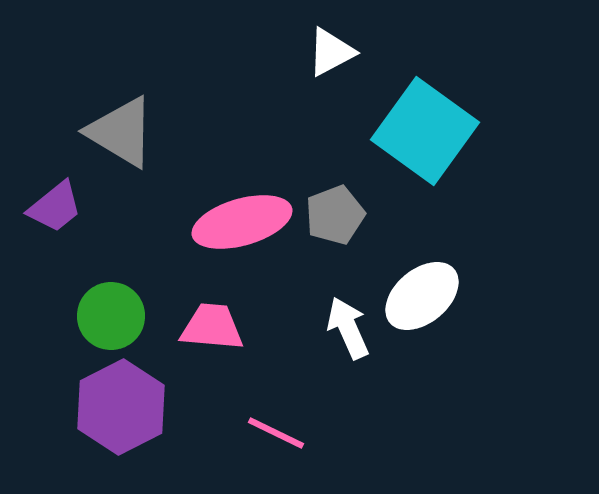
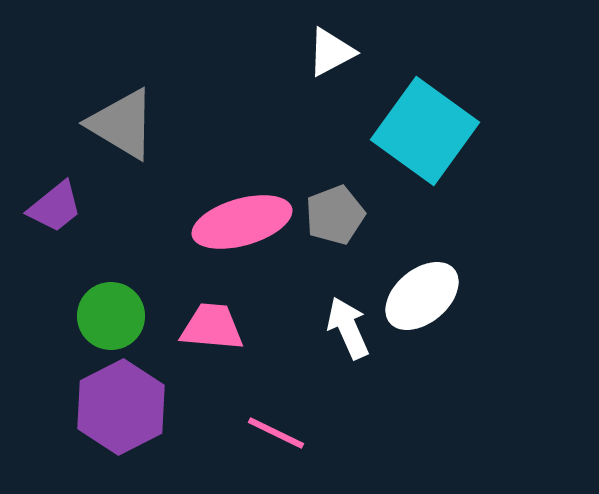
gray triangle: moved 1 px right, 8 px up
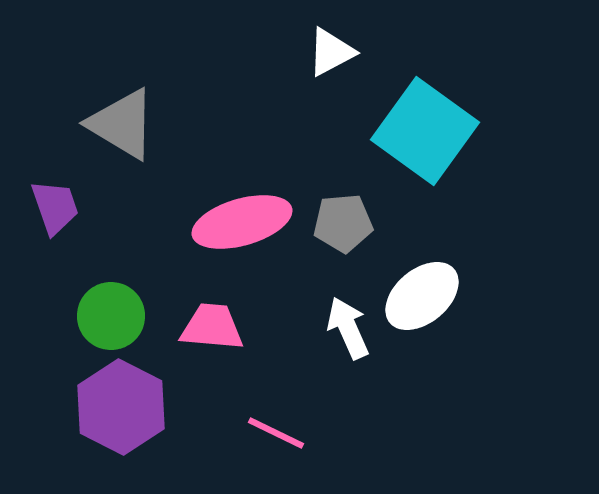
purple trapezoid: rotated 70 degrees counterclockwise
gray pentagon: moved 8 px right, 8 px down; rotated 16 degrees clockwise
purple hexagon: rotated 6 degrees counterclockwise
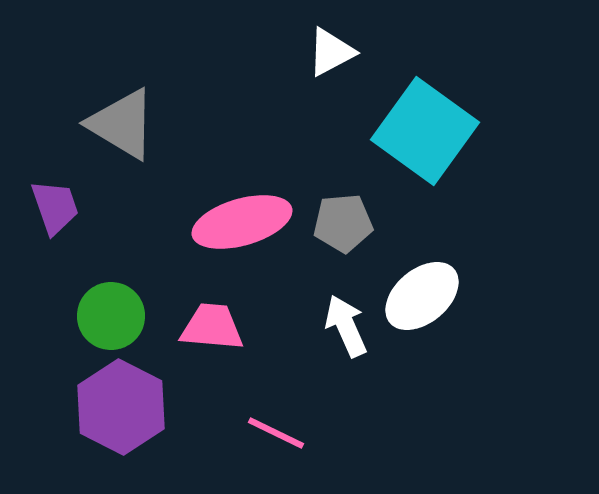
white arrow: moved 2 px left, 2 px up
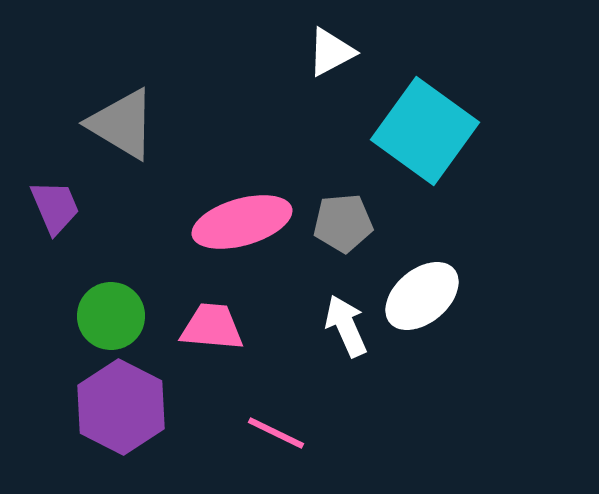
purple trapezoid: rotated 4 degrees counterclockwise
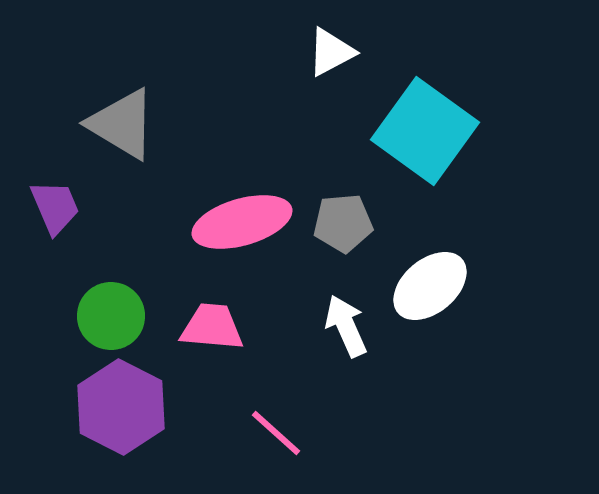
white ellipse: moved 8 px right, 10 px up
pink line: rotated 16 degrees clockwise
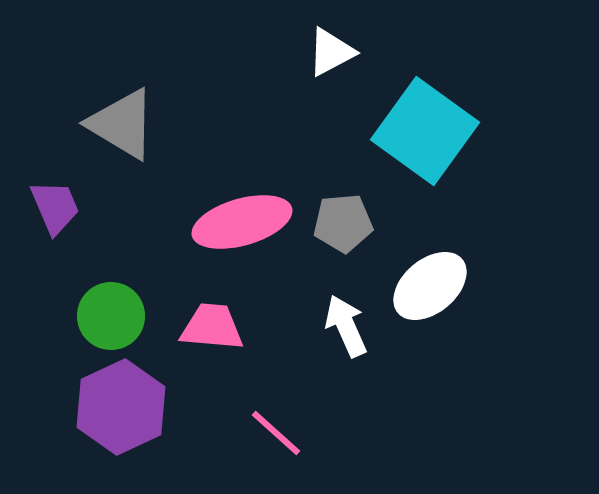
purple hexagon: rotated 8 degrees clockwise
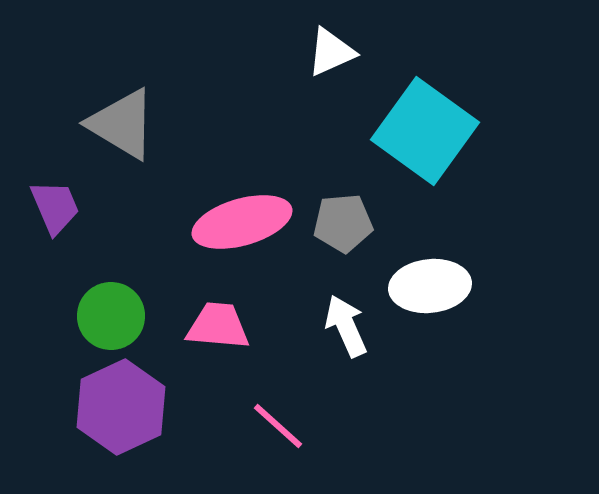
white triangle: rotated 4 degrees clockwise
white ellipse: rotated 34 degrees clockwise
pink trapezoid: moved 6 px right, 1 px up
pink line: moved 2 px right, 7 px up
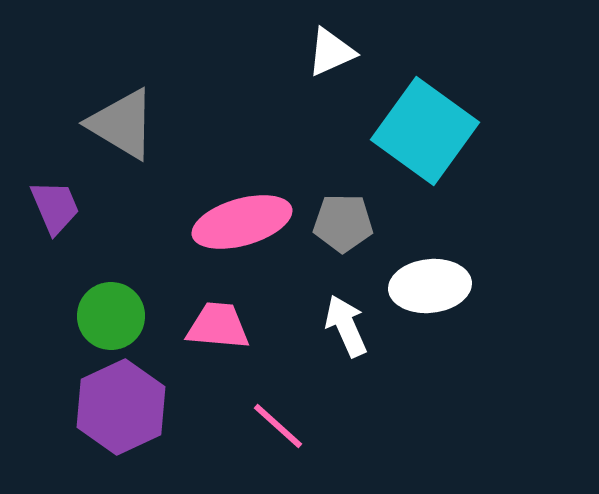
gray pentagon: rotated 6 degrees clockwise
